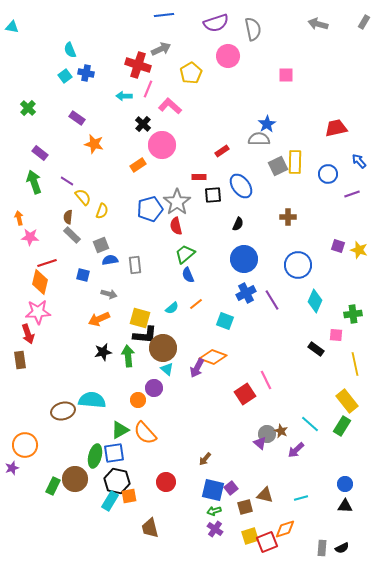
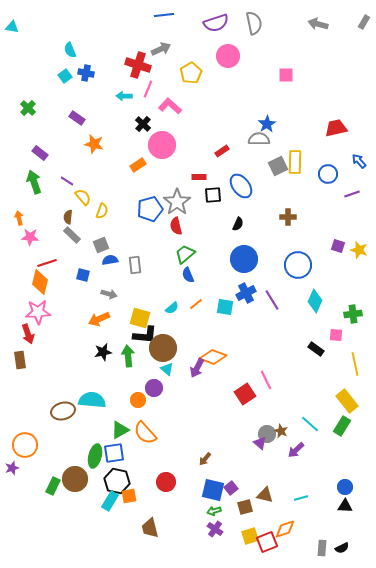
gray semicircle at (253, 29): moved 1 px right, 6 px up
cyan square at (225, 321): moved 14 px up; rotated 12 degrees counterclockwise
blue circle at (345, 484): moved 3 px down
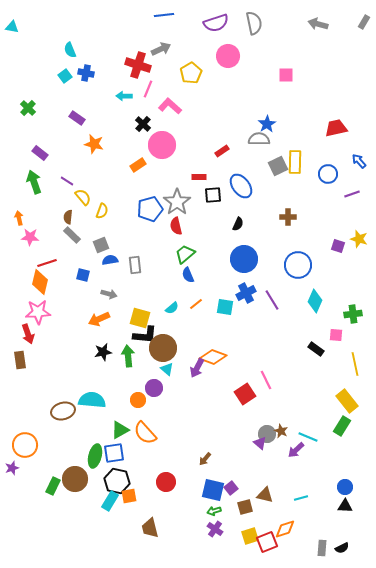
yellow star at (359, 250): moved 11 px up
cyan line at (310, 424): moved 2 px left, 13 px down; rotated 18 degrees counterclockwise
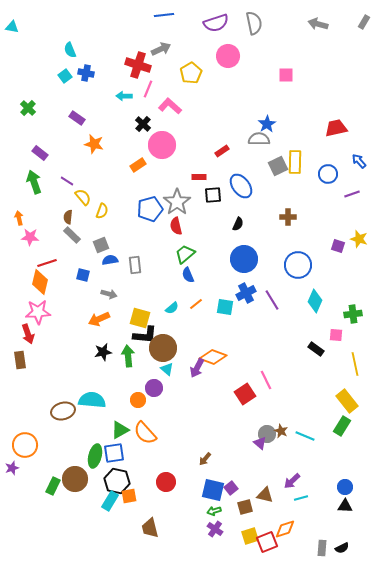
cyan line at (308, 437): moved 3 px left, 1 px up
purple arrow at (296, 450): moved 4 px left, 31 px down
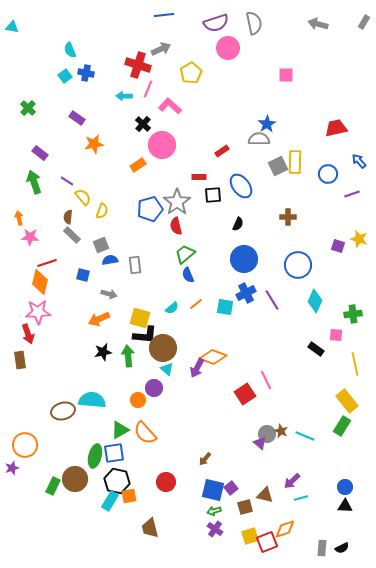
pink circle at (228, 56): moved 8 px up
orange star at (94, 144): rotated 24 degrees counterclockwise
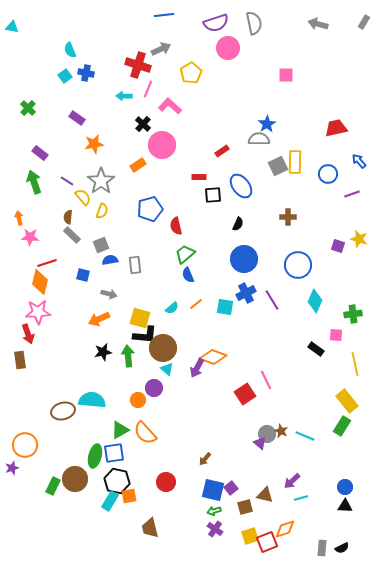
gray star at (177, 202): moved 76 px left, 21 px up
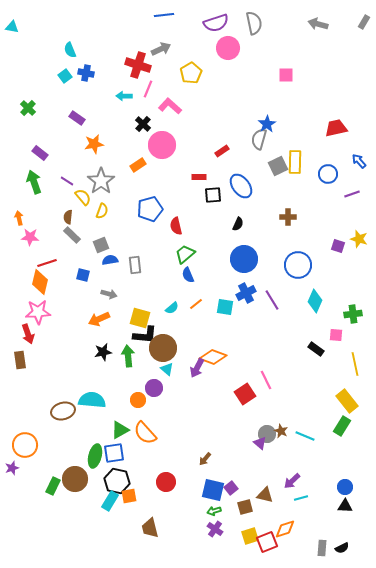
gray semicircle at (259, 139): rotated 75 degrees counterclockwise
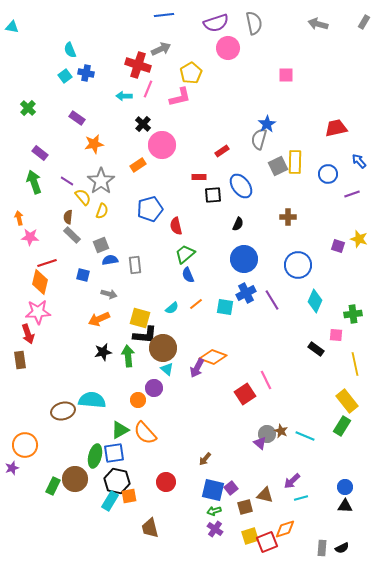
pink L-shape at (170, 106): moved 10 px right, 9 px up; rotated 125 degrees clockwise
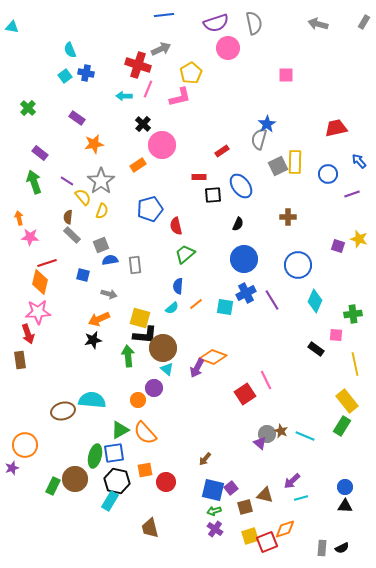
blue semicircle at (188, 275): moved 10 px left, 11 px down; rotated 28 degrees clockwise
black star at (103, 352): moved 10 px left, 12 px up
orange square at (129, 496): moved 16 px right, 26 px up
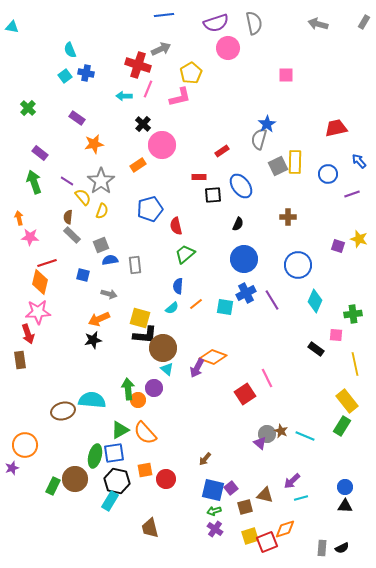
green arrow at (128, 356): moved 33 px down
pink line at (266, 380): moved 1 px right, 2 px up
red circle at (166, 482): moved 3 px up
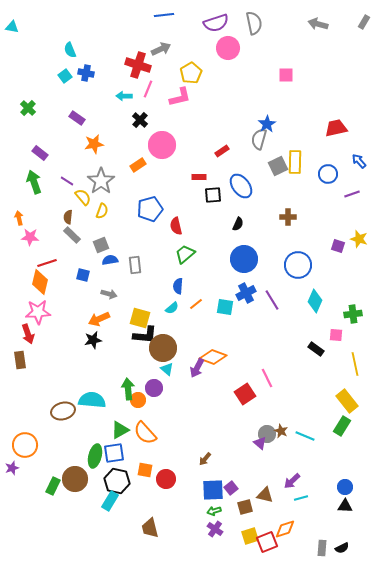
black cross at (143, 124): moved 3 px left, 4 px up
orange square at (145, 470): rotated 21 degrees clockwise
blue square at (213, 490): rotated 15 degrees counterclockwise
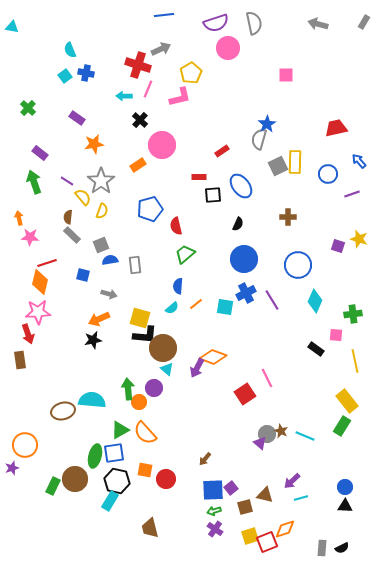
yellow line at (355, 364): moved 3 px up
orange circle at (138, 400): moved 1 px right, 2 px down
